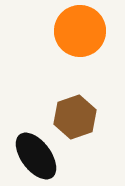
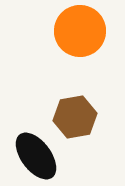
brown hexagon: rotated 9 degrees clockwise
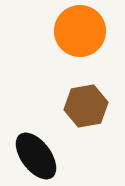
brown hexagon: moved 11 px right, 11 px up
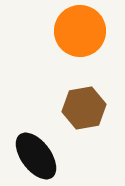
brown hexagon: moved 2 px left, 2 px down
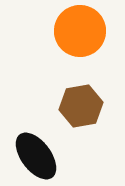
brown hexagon: moved 3 px left, 2 px up
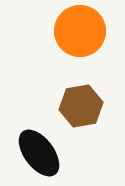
black ellipse: moved 3 px right, 3 px up
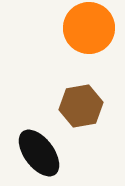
orange circle: moved 9 px right, 3 px up
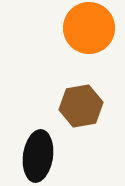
black ellipse: moved 1 px left, 3 px down; rotated 45 degrees clockwise
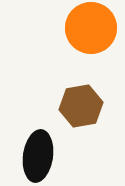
orange circle: moved 2 px right
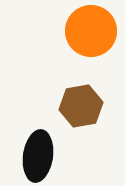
orange circle: moved 3 px down
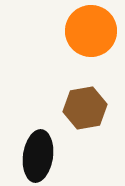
brown hexagon: moved 4 px right, 2 px down
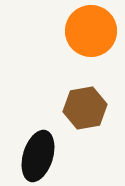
black ellipse: rotated 9 degrees clockwise
